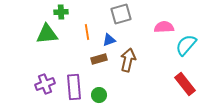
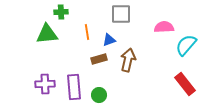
gray square: rotated 15 degrees clockwise
purple cross: rotated 18 degrees clockwise
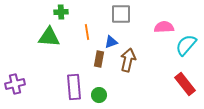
green triangle: moved 2 px right, 3 px down; rotated 10 degrees clockwise
blue triangle: moved 2 px right, 2 px down
brown rectangle: rotated 63 degrees counterclockwise
purple cross: moved 30 px left; rotated 12 degrees counterclockwise
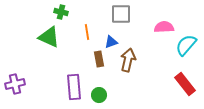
green cross: rotated 16 degrees clockwise
green triangle: rotated 20 degrees clockwise
brown rectangle: rotated 21 degrees counterclockwise
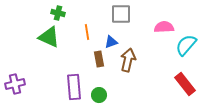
green cross: moved 3 px left, 1 px down
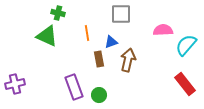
pink semicircle: moved 1 px left, 3 px down
orange line: moved 1 px down
green triangle: moved 2 px left, 1 px up
purple rectangle: rotated 15 degrees counterclockwise
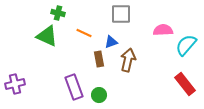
orange line: moved 3 px left; rotated 56 degrees counterclockwise
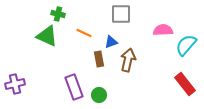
green cross: moved 1 px down
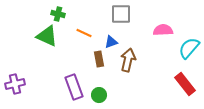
cyan semicircle: moved 3 px right, 3 px down
